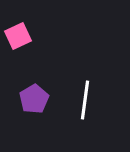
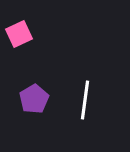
pink square: moved 1 px right, 2 px up
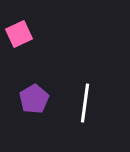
white line: moved 3 px down
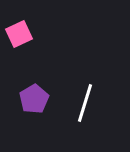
white line: rotated 9 degrees clockwise
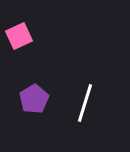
pink square: moved 2 px down
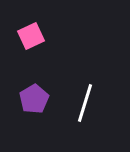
pink square: moved 12 px right
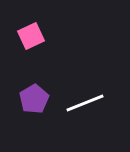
white line: rotated 51 degrees clockwise
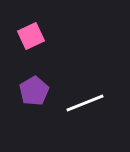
purple pentagon: moved 8 px up
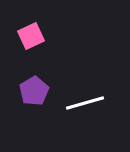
white line: rotated 6 degrees clockwise
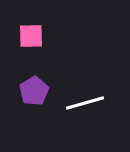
pink square: rotated 24 degrees clockwise
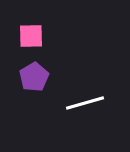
purple pentagon: moved 14 px up
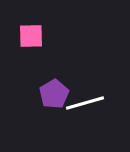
purple pentagon: moved 20 px right, 17 px down
